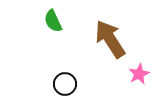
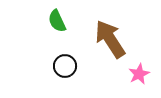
green semicircle: moved 4 px right
black circle: moved 18 px up
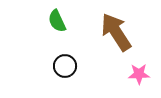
brown arrow: moved 6 px right, 7 px up
pink star: rotated 25 degrees clockwise
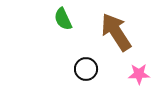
green semicircle: moved 6 px right, 2 px up
black circle: moved 21 px right, 3 px down
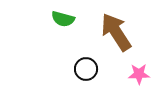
green semicircle: rotated 50 degrees counterclockwise
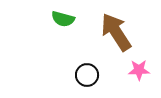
black circle: moved 1 px right, 6 px down
pink star: moved 4 px up
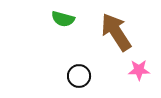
black circle: moved 8 px left, 1 px down
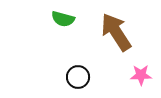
pink star: moved 2 px right, 5 px down
black circle: moved 1 px left, 1 px down
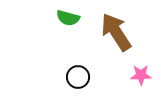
green semicircle: moved 5 px right, 1 px up
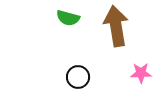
brown arrow: moved 6 px up; rotated 24 degrees clockwise
pink star: moved 2 px up
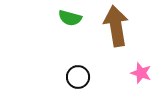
green semicircle: moved 2 px right
pink star: rotated 20 degrees clockwise
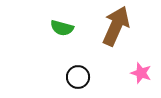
green semicircle: moved 8 px left, 10 px down
brown arrow: rotated 33 degrees clockwise
